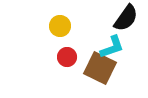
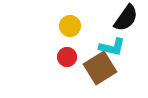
yellow circle: moved 10 px right
cyan L-shape: rotated 32 degrees clockwise
brown square: rotated 32 degrees clockwise
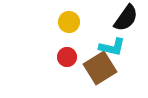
yellow circle: moved 1 px left, 4 px up
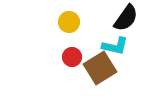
cyan L-shape: moved 3 px right, 1 px up
red circle: moved 5 px right
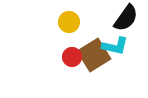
brown square: moved 6 px left, 13 px up
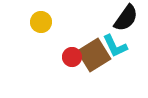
yellow circle: moved 28 px left
cyan L-shape: rotated 52 degrees clockwise
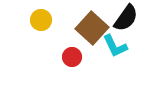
yellow circle: moved 2 px up
brown square: moved 2 px left, 27 px up; rotated 16 degrees counterclockwise
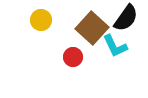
red circle: moved 1 px right
